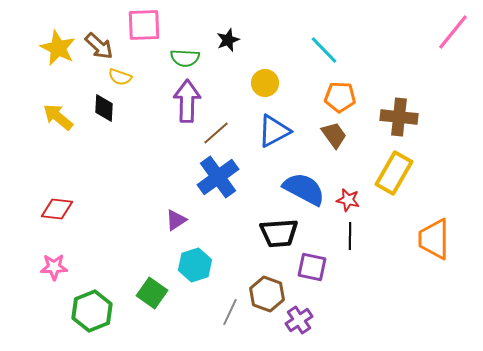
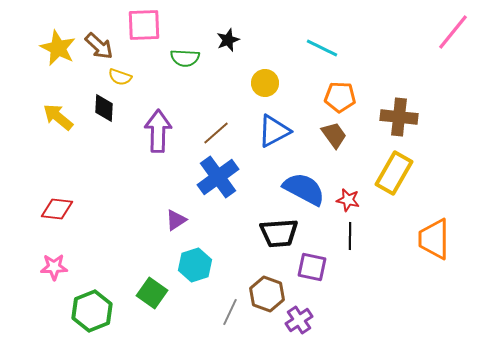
cyan line: moved 2 px left, 2 px up; rotated 20 degrees counterclockwise
purple arrow: moved 29 px left, 30 px down
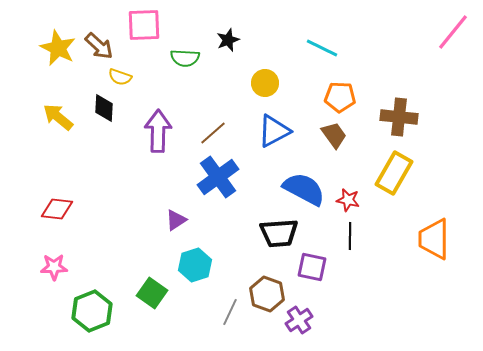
brown line: moved 3 px left
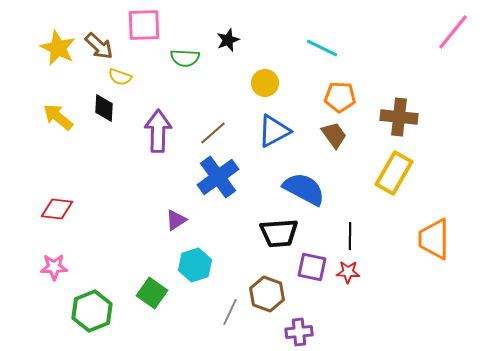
red star: moved 72 px down; rotated 10 degrees counterclockwise
purple cross: moved 12 px down; rotated 28 degrees clockwise
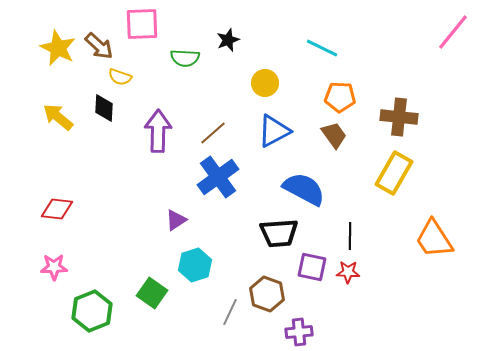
pink square: moved 2 px left, 1 px up
orange trapezoid: rotated 33 degrees counterclockwise
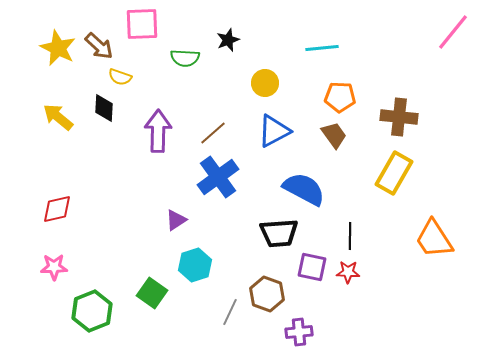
cyan line: rotated 32 degrees counterclockwise
red diamond: rotated 20 degrees counterclockwise
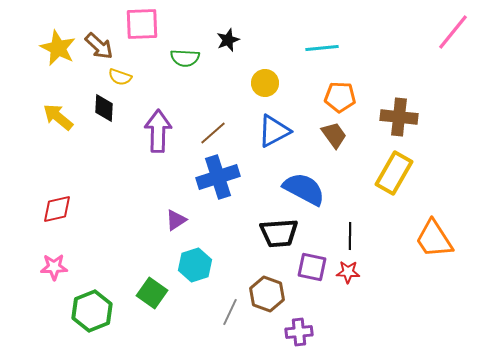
blue cross: rotated 18 degrees clockwise
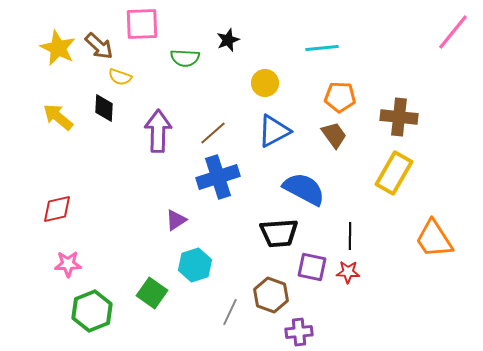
pink star: moved 14 px right, 3 px up
brown hexagon: moved 4 px right, 1 px down
